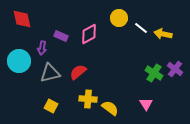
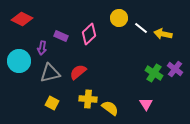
red diamond: rotated 50 degrees counterclockwise
pink diamond: rotated 15 degrees counterclockwise
yellow square: moved 1 px right, 3 px up
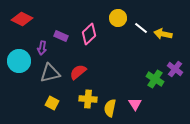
yellow circle: moved 1 px left
green cross: moved 1 px right, 6 px down
pink triangle: moved 11 px left
yellow semicircle: rotated 114 degrees counterclockwise
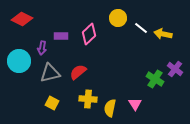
purple rectangle: rotated 24 degrees counterclockwise
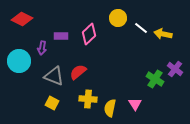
gray triangle: moved 4 px right, 3 px down; rotated 35 degrees clockwise
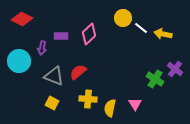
yellow circle: moved 5 px right
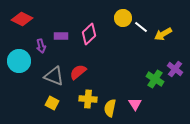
white line: moved 1 px up
yellow arrow: rotated 42 degrees counterclockwise
purple arrow: moved 1 px left, 2 px up; rotated 24 degrees counterclockwise
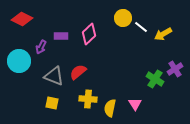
purple arrow: moved 1 px down; rotated 40 degrees clockwise
purple cross: rotated 21 degrees clockwise
yellow square: rotated 16 degrees counterclockwise
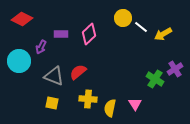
purple rectangle: moved 2 px up
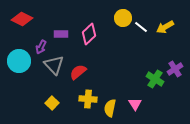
yellow arrow: moved 2 px right, 7 px up
gray triangle: moved 11 px up; rotated 25 degrees clockwise
yellow square: rotated 32 degrees clockwise
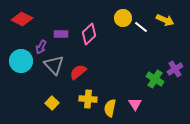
yellow arrow: moved 7 px up; rotated 126 degrees counterclockwise
cyan circle: moved 2 px right
